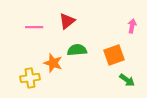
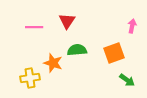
red triangle: rotated 18 degrees counterclockwise
orange square: moved 2 px up
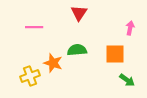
red triangle: moved 12 px right, 8 px up
pink arrow: moved 2 px left, 2 px down
orange square: moved 1 px right, 1 px down; rotated 20 degrees clockwise
yellow cross: moved 2 px up; rotated 12 degrees counterclockwise
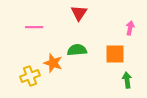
green arrow: rotated 133 degrees counterclockwise
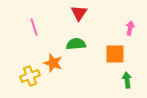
pink line: rotated 72 degrees clockwise
green semicircle: moved 1 px left, 6 px up
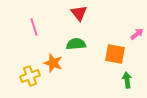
red triangle: rotated 12 degrees counterclockwise
pink arrow: moved 7 px right, 6 px down; rotated 40 degrees clockwise
orange square: rotated 10 degrees clockwise
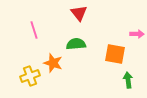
pink line: moved 3 px down
pink arrow: rotated 40 degrees clockwise
green arrow: moved 1 px right
